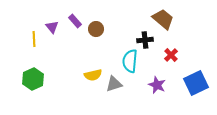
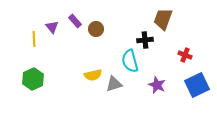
brown trapezoid: rotated 110 degrees counterclockwise
red cross: moved 14 px right; rotated 24 degrees counterclockwise
cyan semicircle: rotated 20 degrees counterclockwise
blue square: moved 1 px right, 2 px down
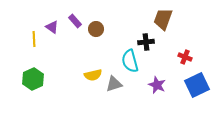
purple triangle: rotated 16 degrees counterclockwise
black cross: moved 1 px right, 2 px down
red cross: moved 2 px down
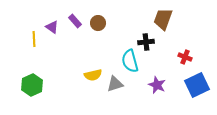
brown circle: moved 2 px right, 6 px up
green hexagon: moved 1 px left, 6 px down
gray triangle: moved 1 px right
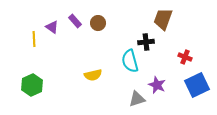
gray triangle: moved 22 px right, 15 px down
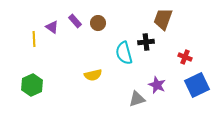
cyan semicircle: moved 6 px left, 8 px up
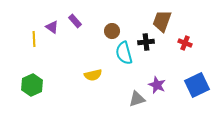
brown trapezoid: moved 1 px left, 2 px down
brown circle: moved 14 px right, 8 px down
red cross: moved 14 px up
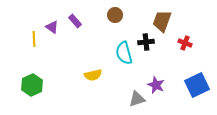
brown circle: moved 3 px right, 16 px up
purple star: moved 1 px left
